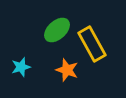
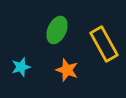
green ellipse: rotated 24 degrees counterclockwise
yellow rectangle: moved 12 px right
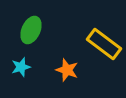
green ellipse: moved 26 px left
yellow rectangle: rotated 24 degrees counterclockwise
